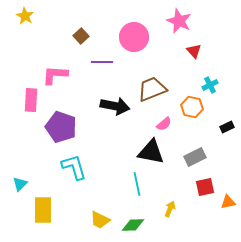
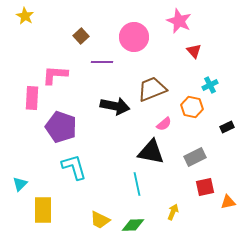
pink rectangle: moved 1 px right, 2 px up
yellow arrow: moved 3 px right, 3 px down
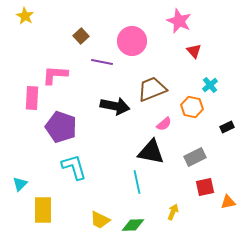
pink circle: moved 2 px left, 4 px down
purple line: rotated 10 degrees clockwise
cyan cross: rotated 14 degrees counterclockwise
cyan line: moved 2 px up
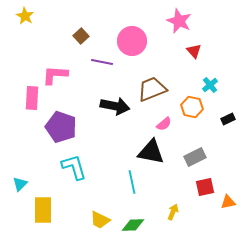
black rectangle: moved 1 px right, 8 px up
cyan line: moved 5 px left
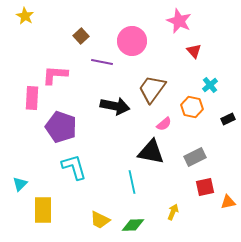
brown trapezoid: rotated 32 degrees counterclockwise
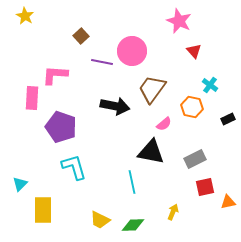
pink circle: moved 10 px down
cyan cross: rotated 14 degrees counterclockwise
gray rectangle: moved 2 px down
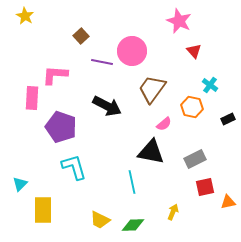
black arrow: moved 8 px left; rotated 16 degrees clockwise
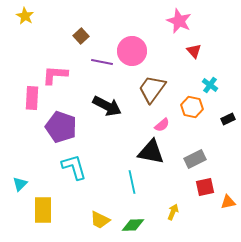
pink semicircle: moved 2 px left, 1 px down
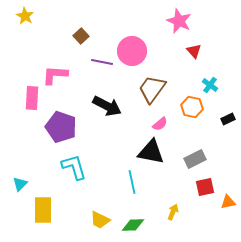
pink semicircle: moved 2 px left, 1 px up
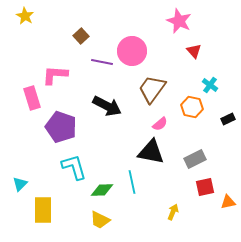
pink rectangle: rotated 20 degrees counterclockwise
green diamond: moved 31 px left, 35 px up
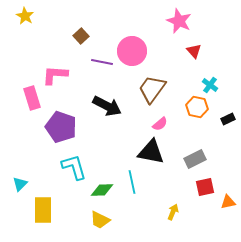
orange hexagon: moved 5 px right
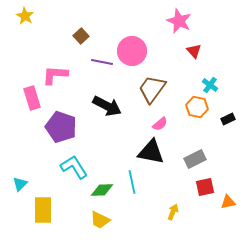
cyan L-shape: rotated 16 degrees counterclockwise
